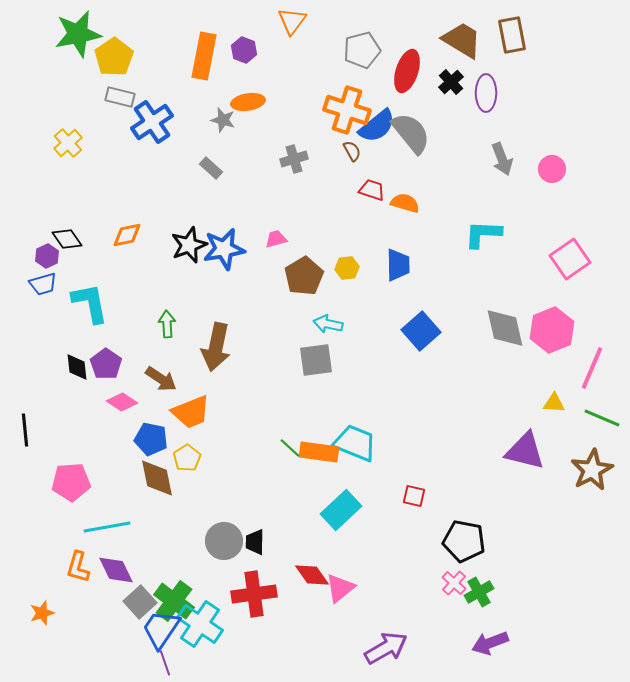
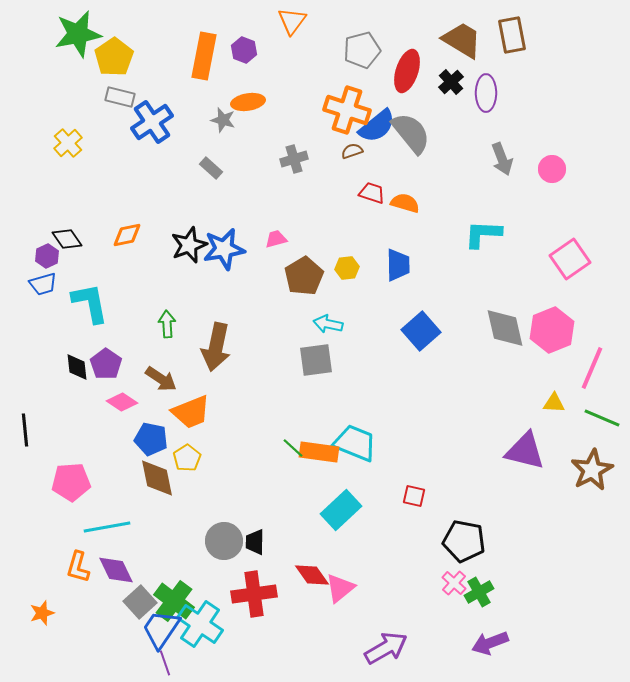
brown semicircle at (352, 151): rotated 80 degrees counterclockwise
red trapezoid at (372, 190): moved 3 px down
green line at (290, 448): moved 3 px right
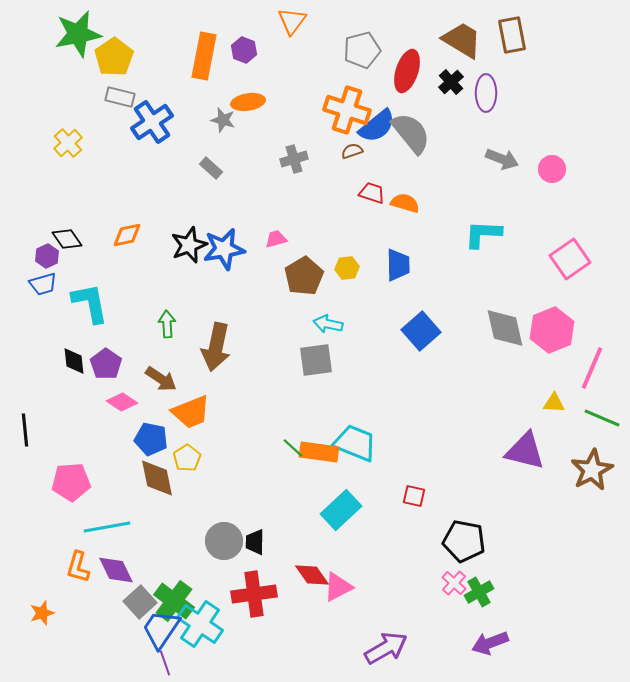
gray arrow at (502, 159): rotated 48 degrees counterclockwise
black diamond at (77, 367): moved 3 px left, 6 px up
pink triangle at (340, 588): moved 2 px left, 1 px up; rotated 12 degrees clockwise
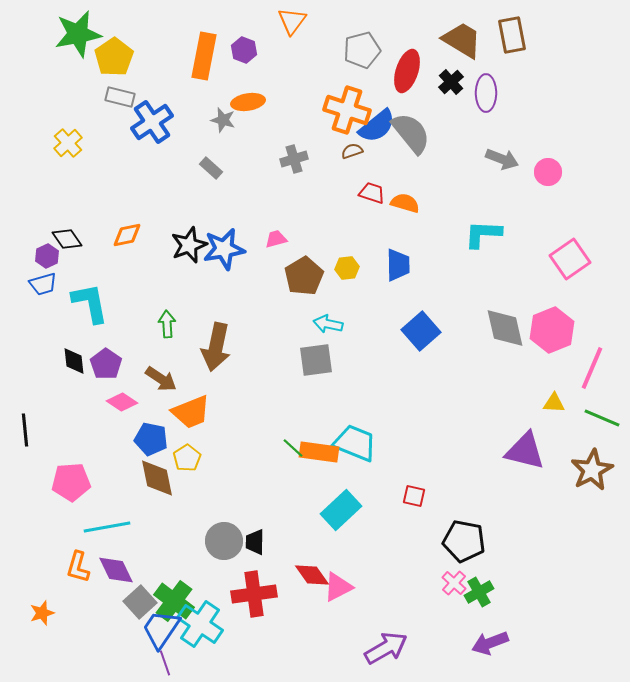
pink circle at (552, 169): moved 4 px left, 3 px down
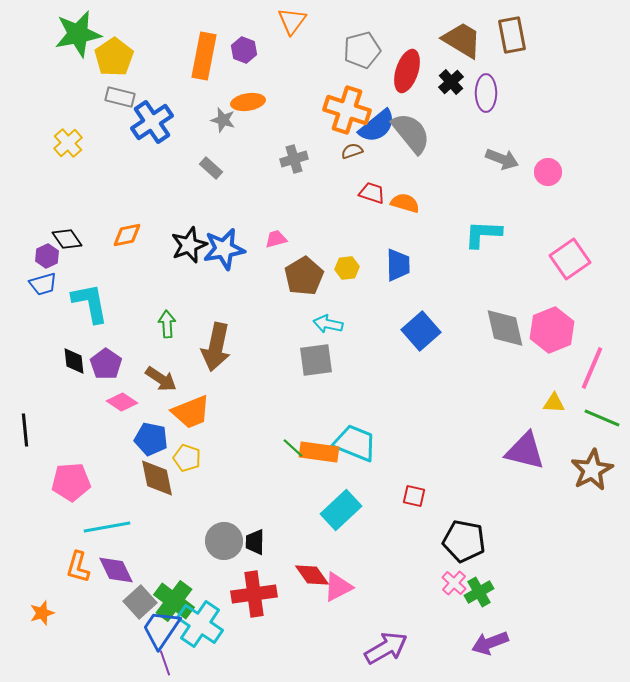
yellow pentagon at (187, 458): rotated 20 degrees counterclockwise
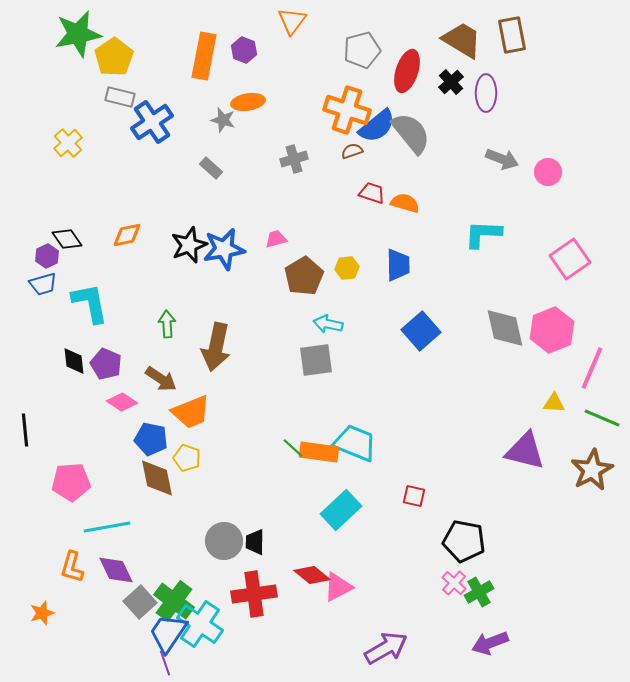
purple pentagon at (106, 364): rotated 12 degrees counterclockwise
orange L-shape at (78, 567): moved 6 px left
red diamond at (312, 575): rotated 15 degrees counterclockwise
blue trapezoid at (161, 629): moved 7 px right, 4 px down
